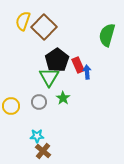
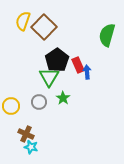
cyan star: moved 6 px left, 11 px down; rotated 16 degrees clockwise
brown cross: moved 17 px left, 17 px up; rotated 14 degrees counterclockwise
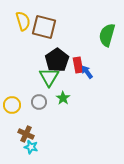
yellow semicircle: rotated 144 degrees clockwise
brown square: rotated 30 degrees counterclockwise
red rectangle: rotated 14 degrees clockwise
blue arrow: rotated 32 degrees counterclockwise
yellow circle: moved 1 px right, 1 px up
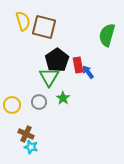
blue arrow: moved 1 px right
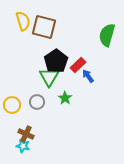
black pentagon: moved 1 px left, 1 px down
red rectangle: rotated 56 degrees clockwise
blue arrow: moved 4 px down
green star: moved 2 px right
gray circle: moved 2 px left
cyan star: moved 8 px left, 1 px up
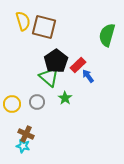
green triangle: rotated 20 degrees counterclockwise
yellow circle: moved 1 px up
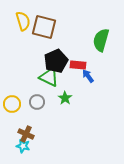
green semicircle: moved 6 px left, 5 px down
black pentagon: rotated 10 degrees clockwise
red rectangle: rotated 49 degrees clockwise
green triangle: rotated 15 degrees counterclockwise
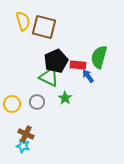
green semicircle: moved 2 px left, 17 px down
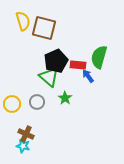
brown square: moved 1 px down
green triangle: rotated 15 degrees clockwise
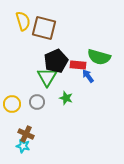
green semicircle: rotated 90 degrees counterclockwise
green triangle: moved 2 px left; rotated 20 degrees clockwise
green star: moved 1 px right; rotated 16 degrees counterclockwise
